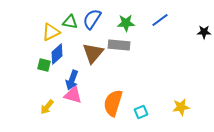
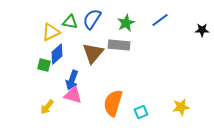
green star: rotated 24 degrees counterclockwise
black star: moved 2 px left, 2 px up
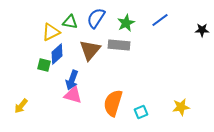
blue semicircle: moved 4 px right, 1 px up
brown triangle: moved 3 px left, 3 px up
yellow arrow: moved 26 px left, 1 px up
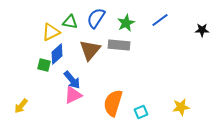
blue arrow: rotated 60 degrees counterclockwise
pink triangle: rotated 42 degrees counterclockwise
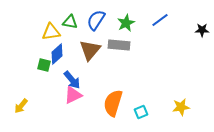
blue semicircle: moved 2 px down
yellow triangle: rotated 18 degrees clockwise
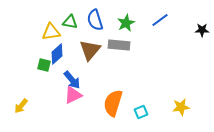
blue semicircle: moved 1 px left; rotated 50 degrees counterclockwise
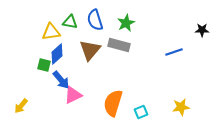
blue line: moved 14 px right, 32 px down; rotated 18 degrees clockwise
gray rectangle: rotated 10 degrees clockwise
blue arrow: moved 11 px left
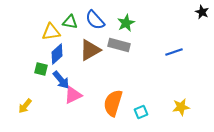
blue semicircle: rotated 25 degrees counterclockwise
black star: moved 18 px up; rotated 24 degrees clockwise
brown triangle: rotated 20 degrees clockwise
green square: moved 3 px left, 4 px down
yellow arrow: moved 4 px right
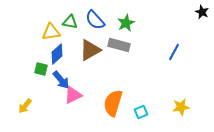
blue line: rotated 42 degrees counterclockwise
